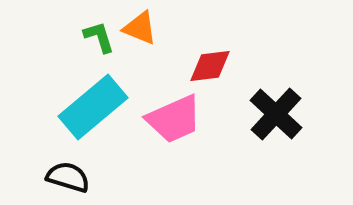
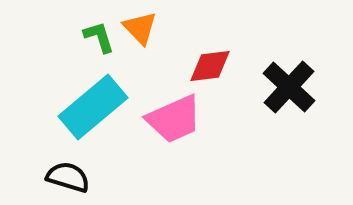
orange triangle: rotated 24 degrees clockwise
black cross: moved 13 px right, 27 px up
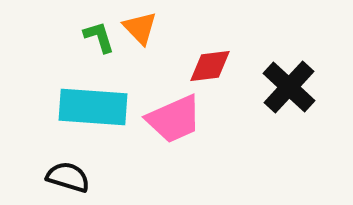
cyan rectangle: rotated 44 degrees clockwise
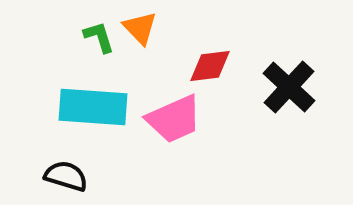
black semicircle: moved 2 px left, 1 px up
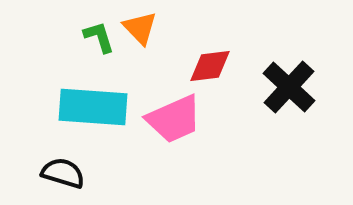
black semicircle: moved 3 px left, 3 px up
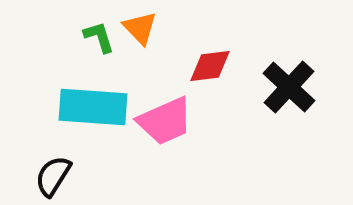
pink trapezoid: moved 9 px left, 2 px down
black semicircle: moved 10 px left, 3 px down; rotated 75 degrees counterclockwise
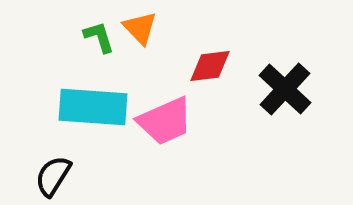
black cross: moved 4 px left, 2 px down
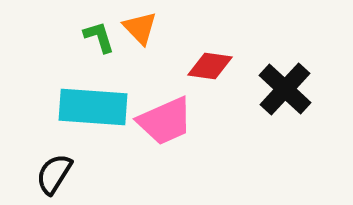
red diamond: rotated 15 degrees clockwise
black semicircle: moved 1 px right, 2 px up
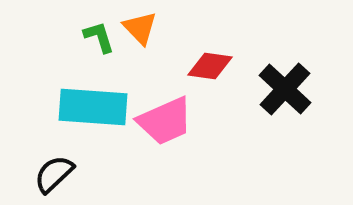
black semicircle: rotated 15 degrees clockwise
